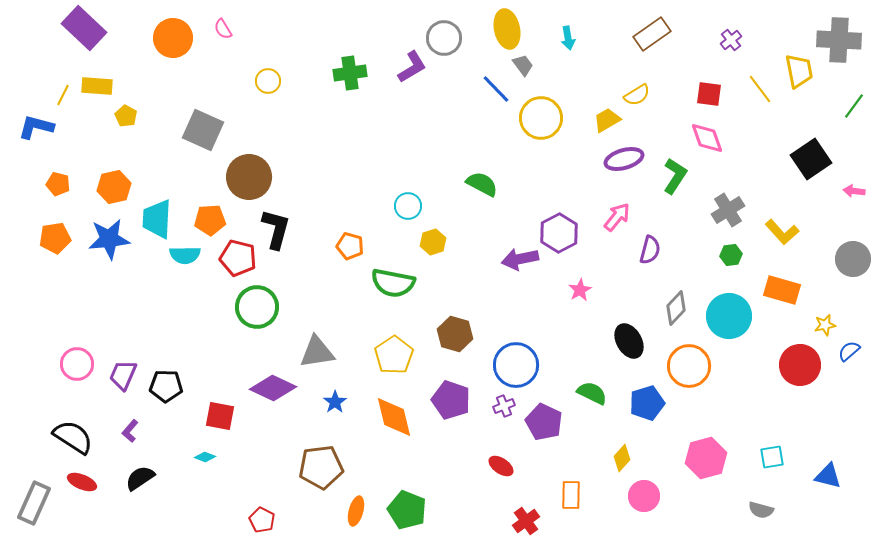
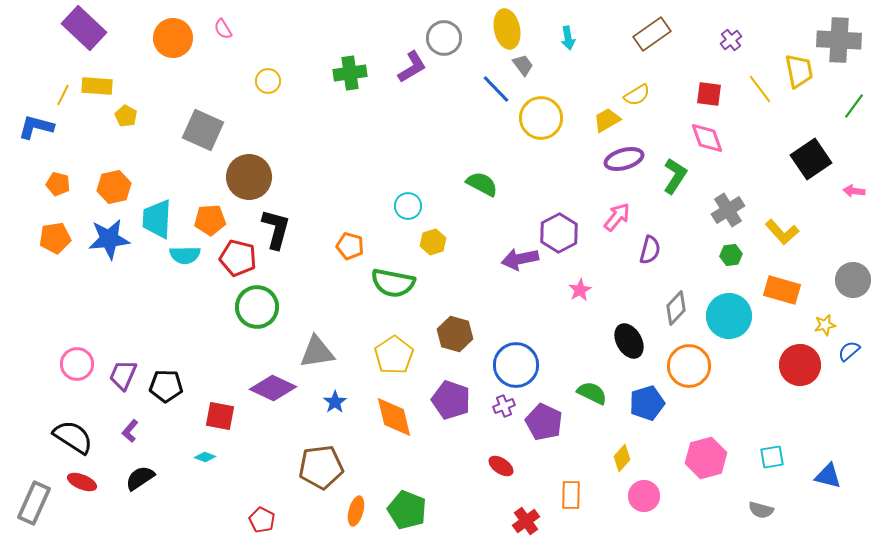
gray circle at (853, 259): moved 21 px down
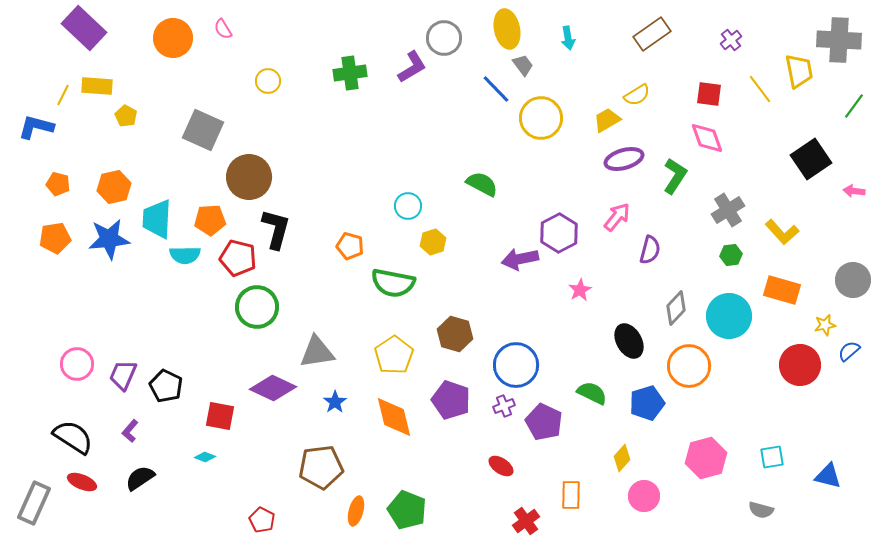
black pentagon at (166, 386): rotated 24 degrees clockwise
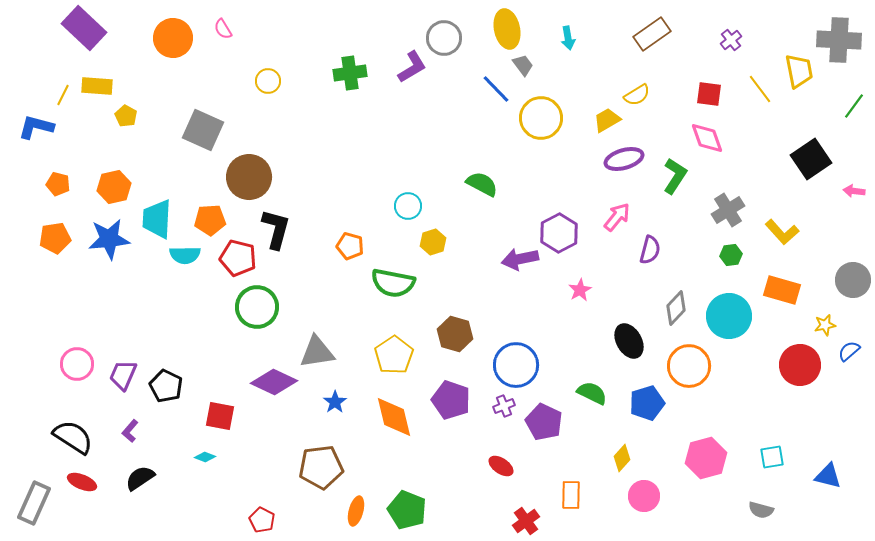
purple diamond at (273, 388): moved 1 px right, 6 px up
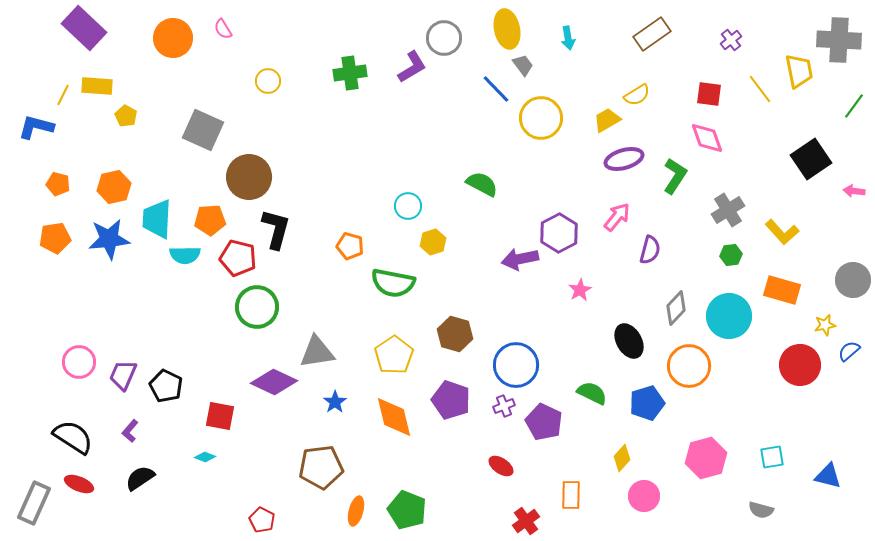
pink circle at (77, 364): moved 2 px right, 2 px up
red ellipse at (82, 482): moved 3 px left, 2 px down
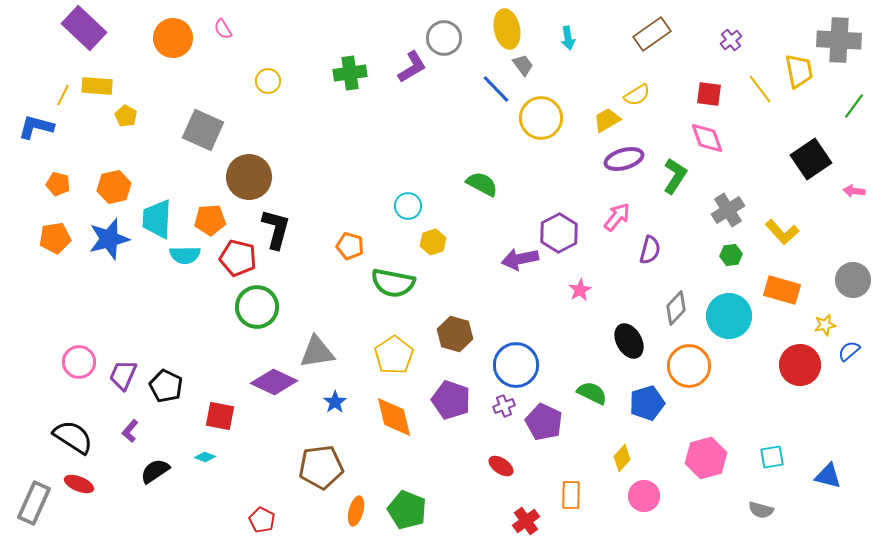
blue star at (109, 239): rotated 9 degrees counterclockwise
black semicircle at (140, 478): moved 15 px right, 7 px up
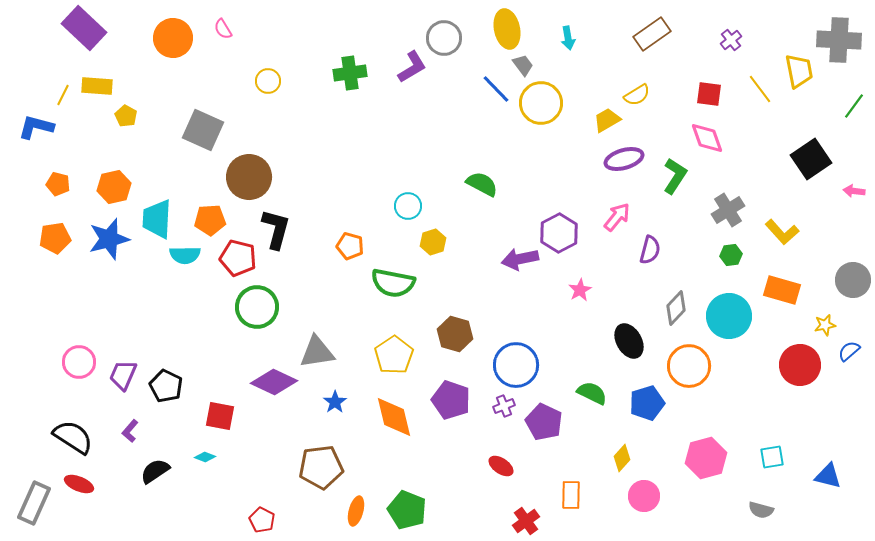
yellow circle at (541, 118): moved 15 px up
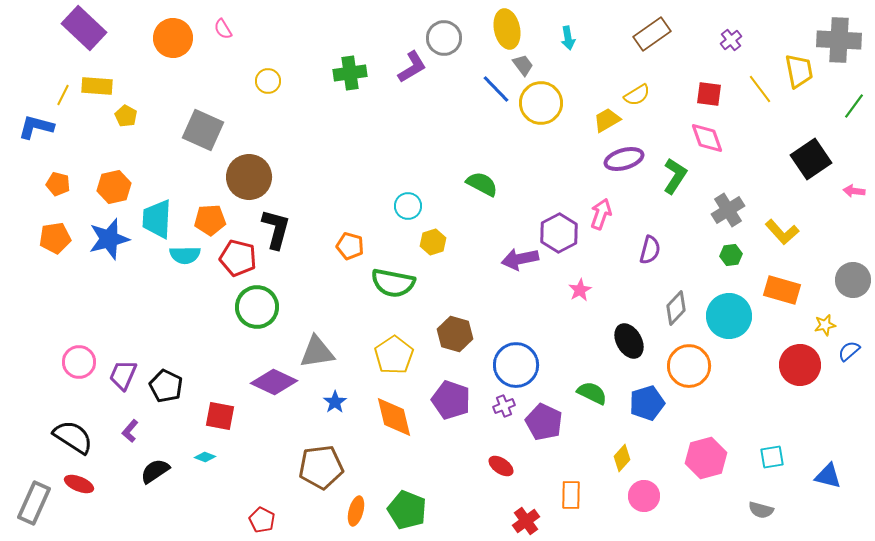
pink arrow at (617, 217): moved 16 px left, 3 px up; rotated 20 degrees counterclockwise
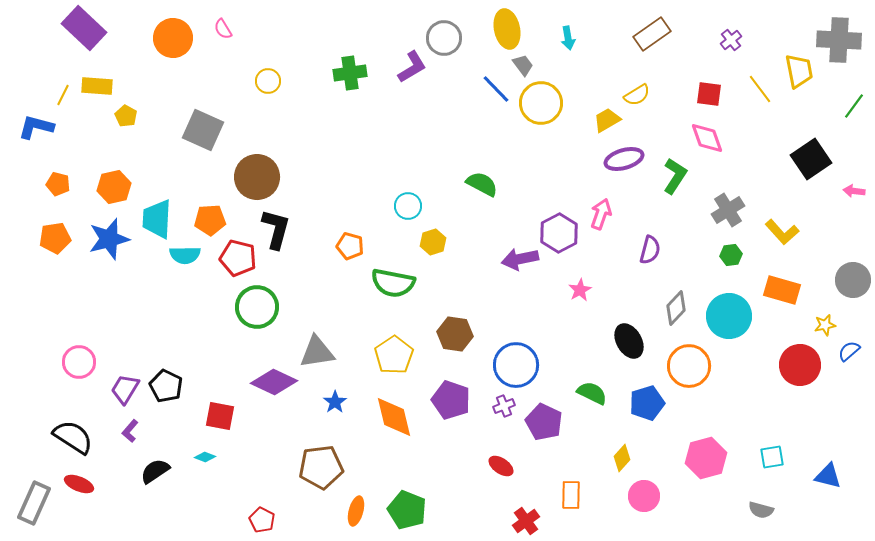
brown circle at (249, 177): moved 8 px right
brown hexagon at (455, 334): rotated 8 degrees counterclockwise
purple trapezoid at (123, 375): moved 2 px right, 14 px down; rotated 8 degrees clockwise
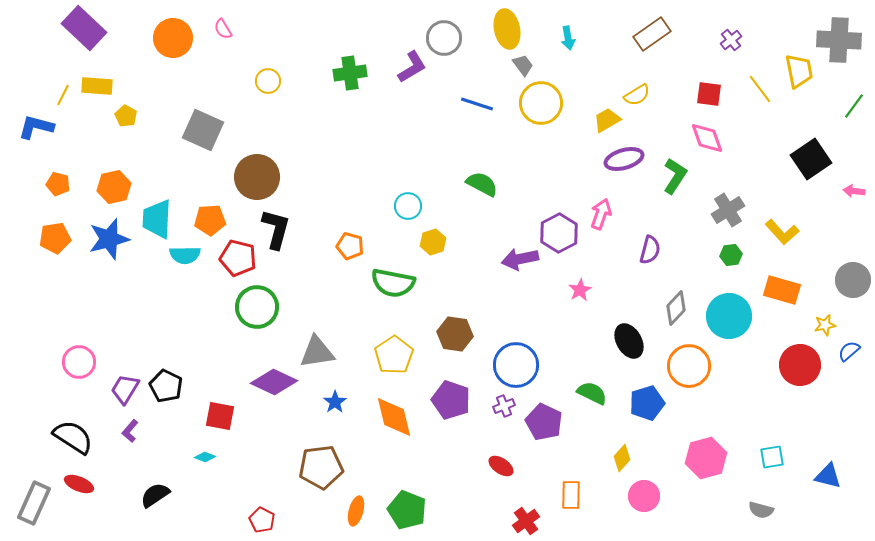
blue line at (496, 89): moved 19 px left, 15 px down; rotated 28 degrees counterclockwise
black semicircle at (155, 471): moved 24 px down
